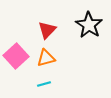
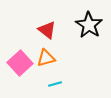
red triangle: rotated 36 degrees counterclockwise
pink square: moved 4 px right, 7 px down
cyan line: moved 11 px right
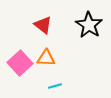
red triangle: moved 4 px left, 5 px up
orange triangle: rotated 18 degrees clockwise
cyan line: moved 2 px down
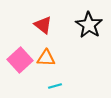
pink square: moved 3 px up
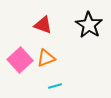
red triangle: rotated 18 degrees counterclockwise
orange triangle: rotated 24 degrees counterclockwise
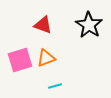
pink square: rotated 25 degrees clockwise
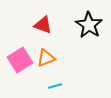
pink square: rotated 15 degrees counterclockwise
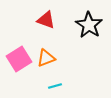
red triangle: moved 3 px right, 5 px up
pink square: moved 1 px left, 1 px up
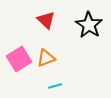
red triangle: rotated 24 degrees clockwise
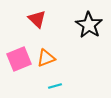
red triangle: moved 9 px left, 1 px up
pink square: rotated 10 degrees clockwise
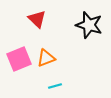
black star: rotated 16 degrees counterclockwise
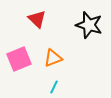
orange triangle: moved 7 px right
cyan line: moved 1 px left, 1 px down; rotated 48 degrees counterclockwise
